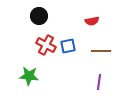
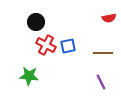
black circle: moved 3 px left, 6 px down
red semicircle: moved 17 px right, 3 px up
brown line: moved 2 px right, 2 px down
purple line: moved 2 px right; rotated 35 degrees counterclockwise
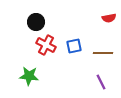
blue square: moved 6 px right
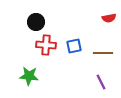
red cross: rotated 24 degrees counterclockwise
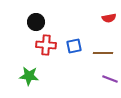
purple line: moved 9 px right, 3 px up; rotated 42 degrees counterclockwise
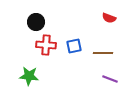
red semicircle: rotated 32 degrees clockwise
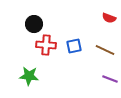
black circle: moved 2 px left, 2 px down
brown line: moved 2 px right, 3 px up; rotated 24 degrees clockwise
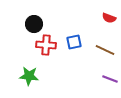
blue square: moved 4 px up
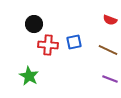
red semicircle: moved 1 px right, 2 px down
red cross: moved 2 px right
brown line: moved 3 px right
green star: rotated 24 degrees clockwise
